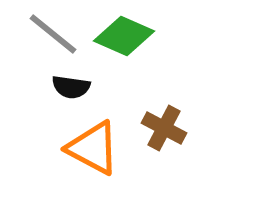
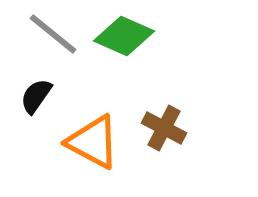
black semicircle: moved 35 px left, 9 px down; rotated 117 degrees clockwise
orange triangle: moved 6 px up
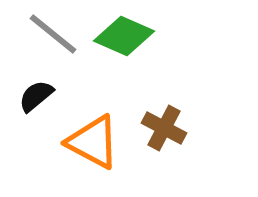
black semicircle: rotated 15 degrees clockwise
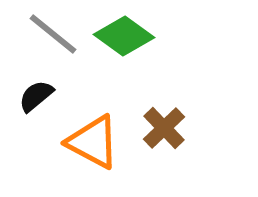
green diamond: rotated 12 degrees clockwise
brown cross: rotated 18 degrees clockwise
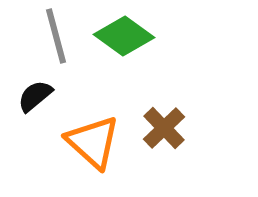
gray line: moved 3 px right, 2 px down; rotated 36 degrees clockwise
black semicircle: moved 1 px left
orange triangle: rotated 14 degrees clockwise
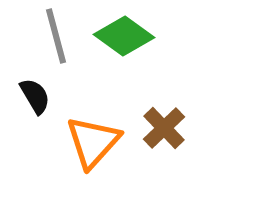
black semicircle: rotated 99 degrees clockwise
orange triangle: rotated 30 degrees clockwise
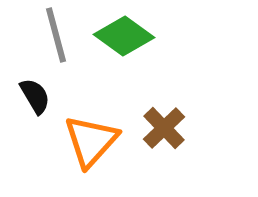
gray line: moved 1 px up
orange triangle: moved 2 px left, 1 px up
